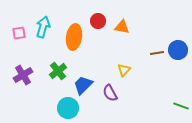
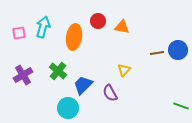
green cross: rotated 12 degrees counterclockwise
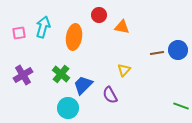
red circle: moved 1 px right, 6 px up
green cross: moved 3 px right, 3 px down
purple semicircle: moved 2 px down
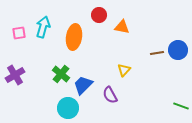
purple cross: moved 8 px left
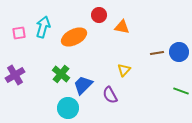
orange ellipse: rotated 55 degrees clockwise
blue circle: moved 1 px right, 2 px down
green line: moved 15 px up
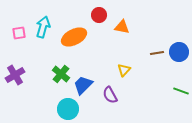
cyan circle: moved 1 px down
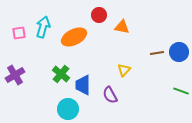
blue trapezoid: rotated 45 degrees counterclockwise
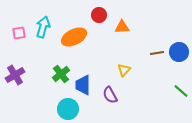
orange triangle: rotated 14 degrees counterclockwise
green cross: rotated 12 degrees clockwise
green line: rotated 21 degrees clockwise
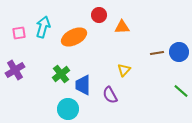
purple cross: moved 5 px up
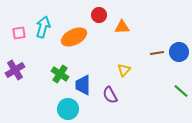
green cross: moved 1 px left; rotated 18 degrees counterclockwise
